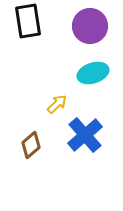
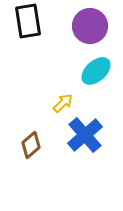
cyan ellipse: moved 3 px right, 2 px up; rotated 24 degrees counterclockwise
yellow arrow: moved 6 px right, 1 px up
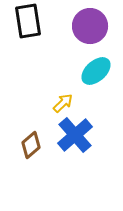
blue cross: moved 10 px left
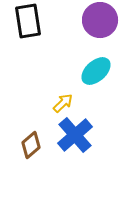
purple circle: moved 10 px right, 6 px up
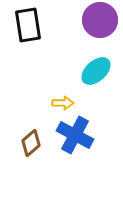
black rectangle: moved 4 px down
yellow arrow: rotated 45 degrees clockwise
blue cross: rotated 21 degrees counterclockwise
brown diamond: moved 2 px up
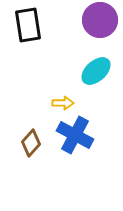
brown diamond: rotated 8 degrees counterclockwise
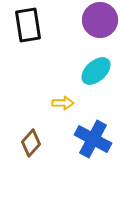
blue cross: moved 18 px right, 4 px down
